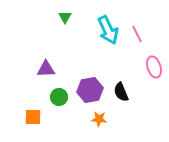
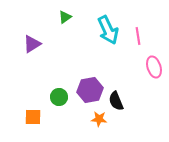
green triangle: rotated 24 degrees clockwise
pink line: moved 1 px right, 2 px down; rotated 18 degrees clockwise
purple triangle: moved 14 px left, 25 px up; rotated 30 degrees counterclockwise
black semicircle: moved 5 px left, 9 px down
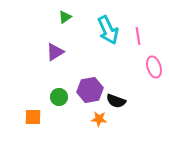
purple triangle: moved 23 px right, 8 px down
black semicircle: rotated 48 degrees counterclockwise
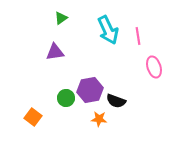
green triangle: moved 4 px left, 1 px down
purple triangle: rotated 24 degrees clockwise
green circle: moved 7 px right, 1 px down
orange square: rotated 36 degrees clockwise
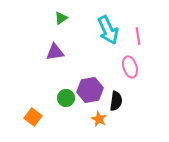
pink ellipse: moved 24 px left
black semicircle: rotated 102 degrees counterclockwise
orange star: rotated 21 degrees clockwise
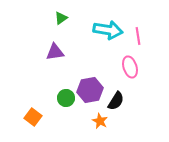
cyan arrow: rotated 56 degrees counterclockwise
black semicircle: rotated 24 degrees clockwise
orange star: moved 1 px right, 2 px down
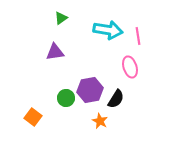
black semicircle: moved 2 px up
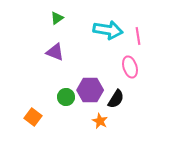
green triangle: moved 4 px left
purple triangle: rotated 30 degrees clockwise
purple hexagon: rotated 10 degrees clockwise
green circle: moved 1 px up
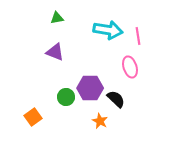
green triangle: rotated 24 degrees clockwise
purple hexagon: moved 2 px up
black semicircle: rotated 78 degrees counterclockwise
orange square: rotated 18 degrees clockwise
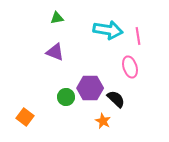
orange square: moved 8 px left; rotated 18 degrees counterclockwise
orange star: moved 3 px right
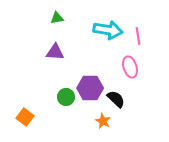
purple triangle: rotated 18 degrees counterclockwise
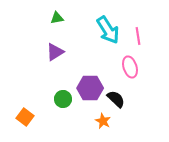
cyan arrow: rotated 48 degrees clockwise
purple triangle: rotated 36 degrees counterclockwise
green circle: moved 3 px left, 2 px down
